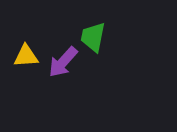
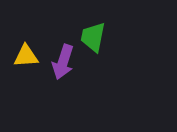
purple arrow: rotated 24 degrees counterclockwise
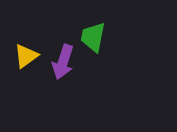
yellow triangle: rotated 32 degrees counterclockwise
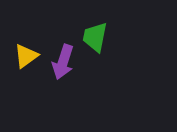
green trapezoid: moved 2 px right
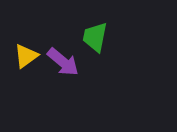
purple arrow: rotated 68 degrees counterclockwise
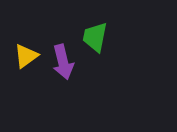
purple arrow: rotated 36 degrees clockwise
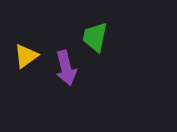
purple arrow: moved 3 px right, 6 px down
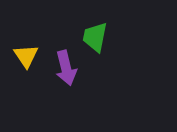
yellow triangle: rotated 28 degrees counterclockwise
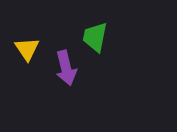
yellow triangle: moved 1 px right, 7 px up
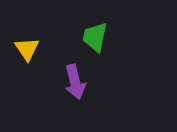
purple arrow: moved 9 px right, 14 px down
